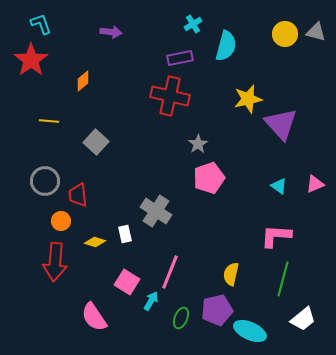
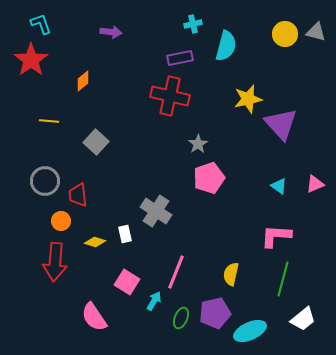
cyan cross: rotated 18 degrees clockwise
pink line: moved 6 px right
cyan arrow: moved 3 px right
purple pentagon: moved 2 px left, 3 px down
cyan ellipse: rotated 48 degrees counterclockwise
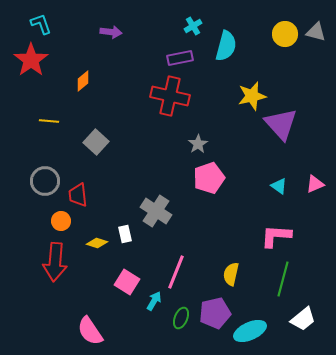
cyan cross: moved 2 px down; rotated 18 degrees counterclockwise
yellow star: moved 4 px right, 3 px up
yellow diamond: moved 2 px right, 1 px down
pink semicircle: moved 4 px left, 14 px down
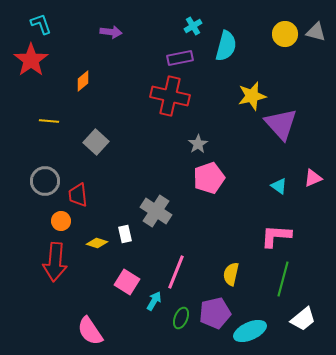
pink triangle: moved 2 px left, 6 px up
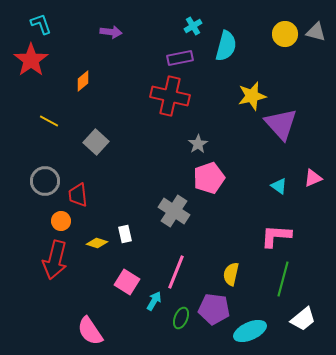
yellow line: rotated 24 degrees clockwise
gray cross: moved 18 px right
red arrow: moved 2 px up; rotated 9 degrees clockwise
purple pentagon: moved 1 px left, 4 px up; rotated 20 degrees clockwise
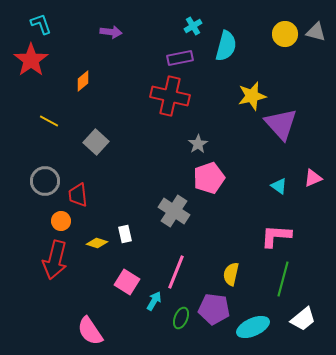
cyan ellipse: moved 3 px right, 4 px up
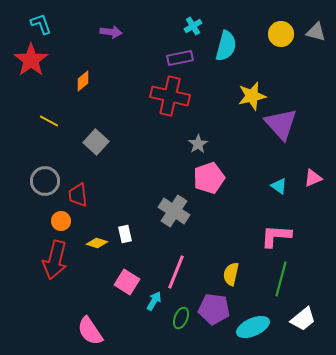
yellow circle: moved 4 px left
green line: moved 2 px left
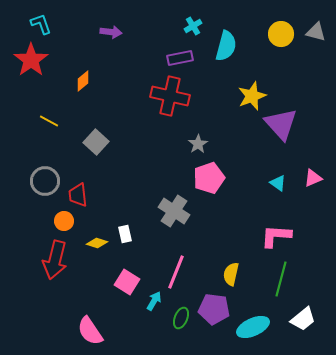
yellow star: rotated 8 degrees counterclockwise
cyan triangle: moved 1 px left, 3 px up
orange circle: moved 3 px right
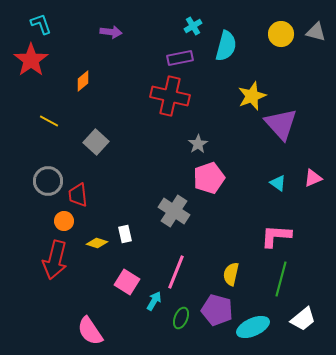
gray circle: moved 3 px right
purple pentagon: moved 3 px right, 1 px down; rotated 8 degrees clockwise
